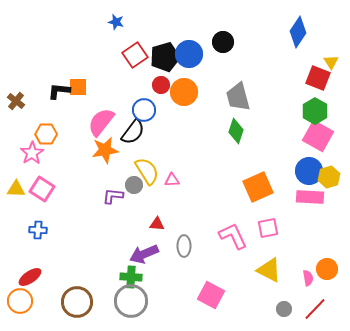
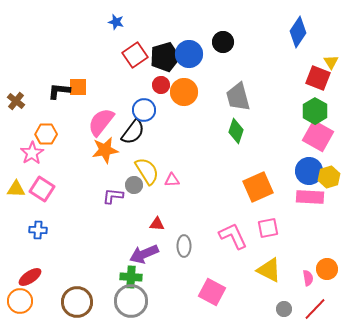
pink square at (211, 295): moved 1 px right, 3 px up
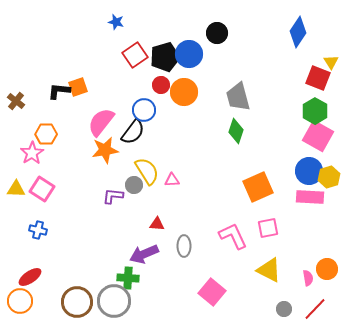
black circle at (223, 42): moved 6 px left, 9 px up
orange square at (78, 87): rotated 18 degrees counterclockwise
blue cross at (38, 230): rotated 12 degrees clockwise
green cross at (131, 277): moved 3 px left, 1 px down
pink square at (212, 292): rotated 12 degrees clockwise
gray circle at (131, 301): moved 17 px left
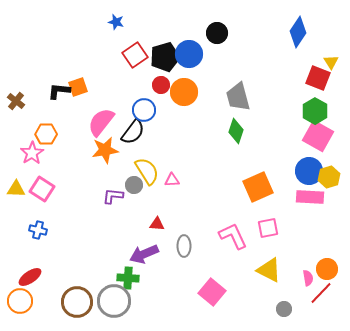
red line at (315, 309): moved 6 px right, 16 px up
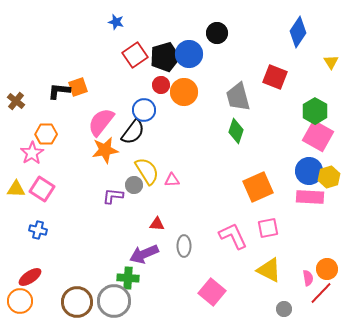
red square at (318, 78): moved 43 px left, 1 px up
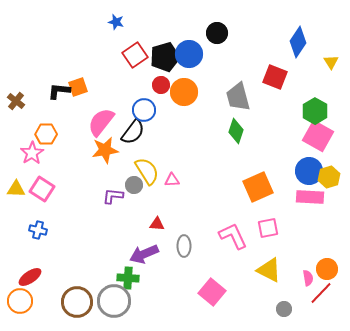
blue diamond at (298, 32): moved 10 px down
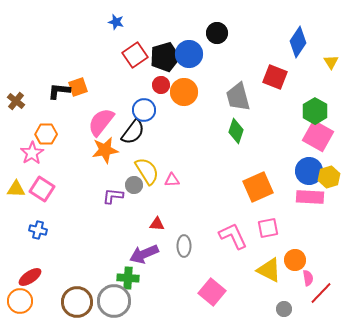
orange circle at (327, 269): moved 32 px left, 9 px up
